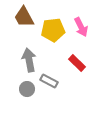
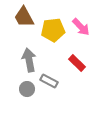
pink arrow: rotated 18 degrees counterclockwise
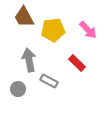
pink arrow: moved 7 px right, 3 px down
gray circle: moved 9 px left
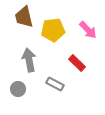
brown trapezoid: rotated 15 degrees clockwise
gray rectangle: moved 6 px right, 3 px down
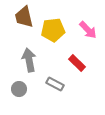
gray circle: moved 1 px right
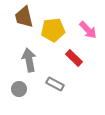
red rectangle: moved 3 px left, 5 px up
